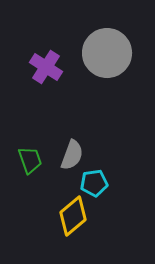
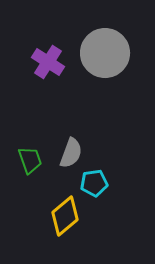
gray circle: moved 2 px left
purple cross: moved 2 px right, 5 px up
gray semicircle: moved 1 px left, 2 px up
yellow diamond: moved 8 px left
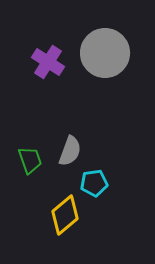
gray semicircle: moved 1 px left, 2 px up
yellow diamond: moved 1 px up
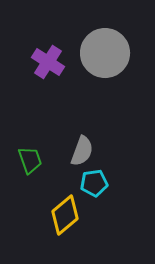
gray semicircle: moved 12 px right
